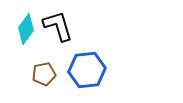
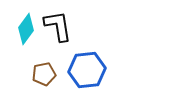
black L-shape: rotated 8 degrees clockwise
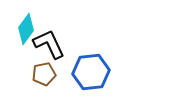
black L-shape: moved 9 px left, 18 px down; rotated 16 degrees counterclockwise
blue hexagon: moved 4 px right, 2 px down
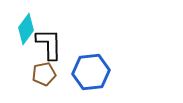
black L-shape: rotated 24 degrees clockwise
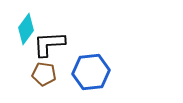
black L-shape: rotated 92 degrees counterclockwise
brown pentagon: rotated 20 degrees clockwise
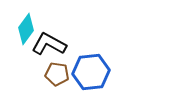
black L-shape: rotated 32 degrees clockwise
brown pentagon: moved 13 px right
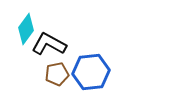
brown pentagon: rotated 20 degrees counterclockwise
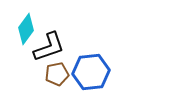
black L-shape: moved 3 px down; rotated 132 degrees clockwise
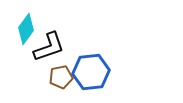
brown pentagon: moved 4 px right, 3 px down
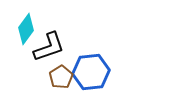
brown pentagon: rotated 20 degrees counterclockwise
